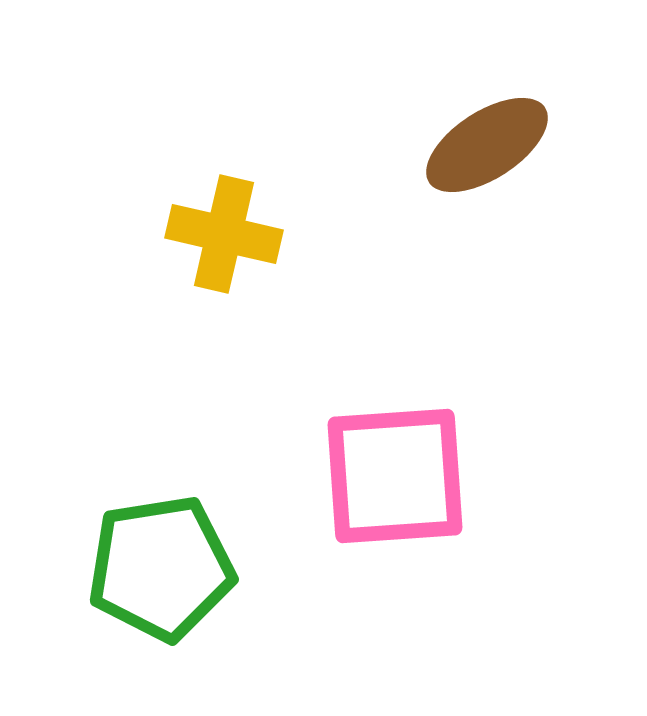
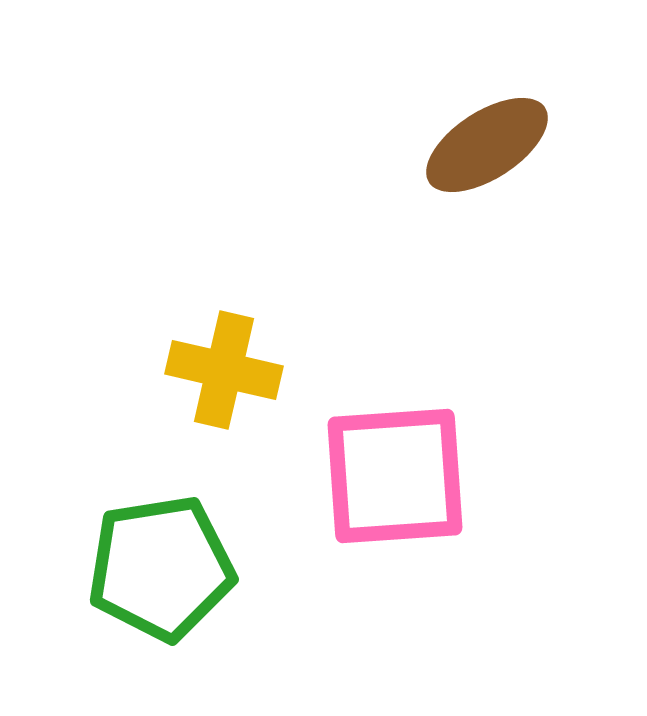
yellow cross: moved 136 px down
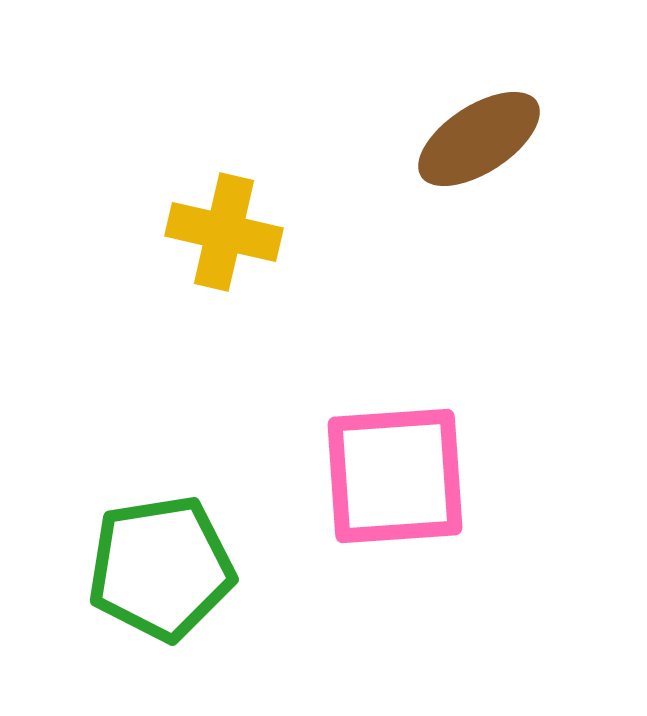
brown ellipse: moved 8 px left, 6 px up
yellow cross: moved 138 px up
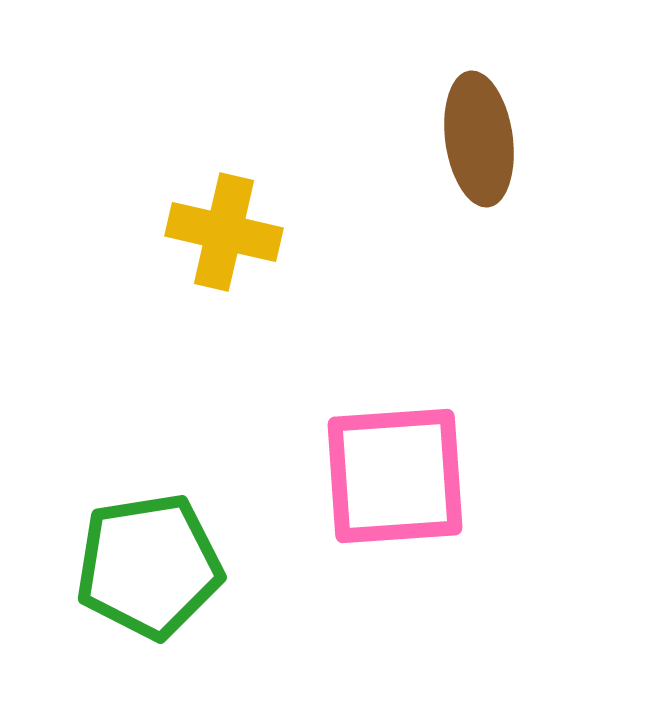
brown ellipse: rotated 65 degrees counterclockwise
green pentagon: moved 12 px left, 2 px up
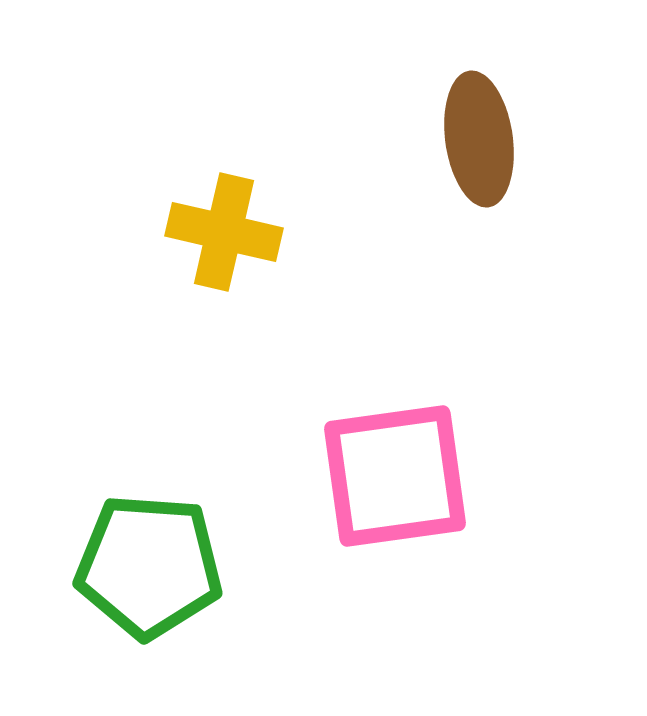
pink square: rotated 4 degrees counterclockwise
green pentagon: rotated 13 degrees clockwise
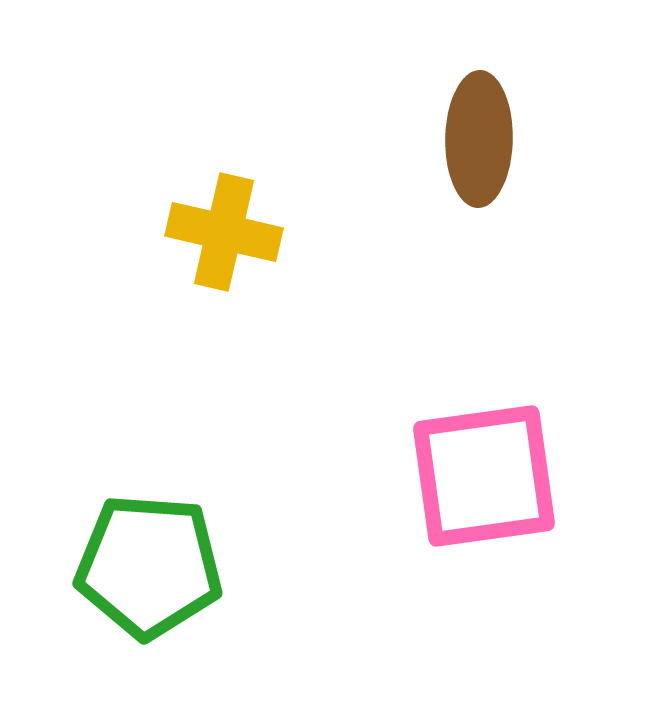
brown ellipse: rotated 9 degrees clockwise
pink square: moved 89 px right
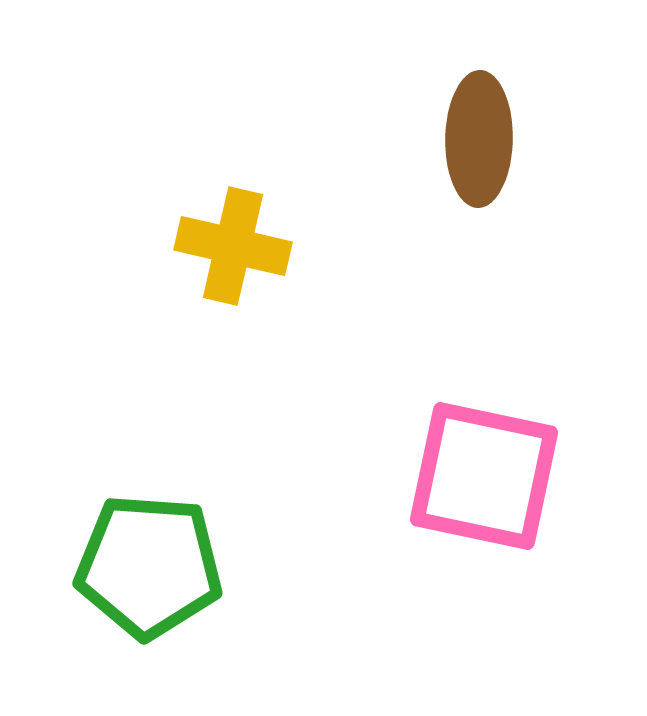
yellow cross: moved 9 px right, 14 px down
pink square: rotated 20 degrees clockwise
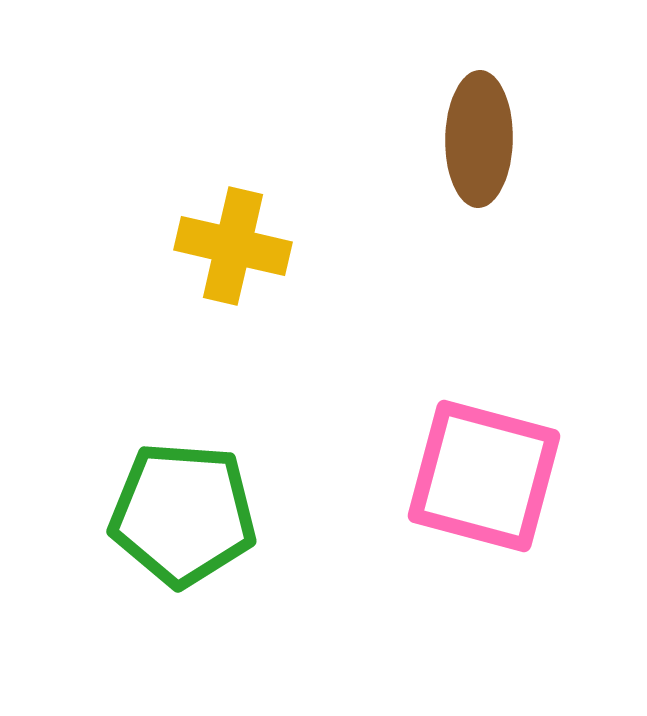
pink square: rotated 3 degrees clockwise
green pentagon: moved 34 px right, 52 px up
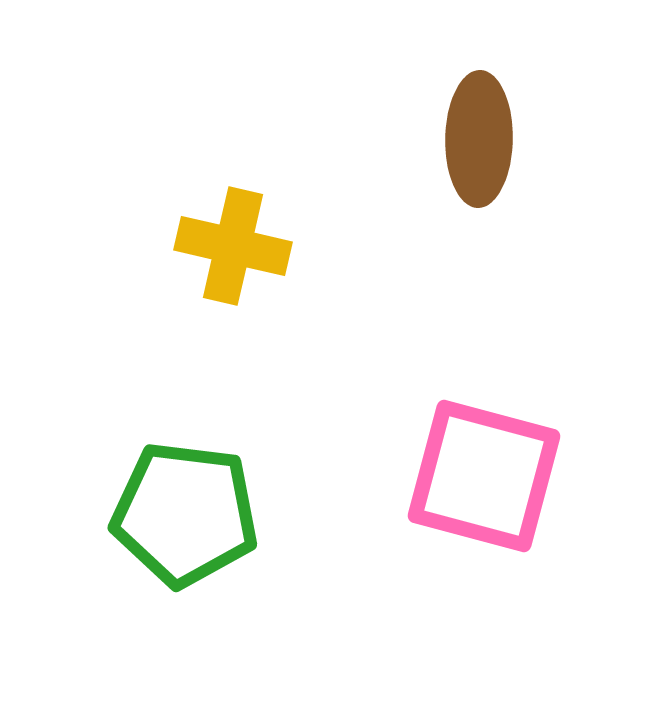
green pentagon: moved 2 px right; rotated 3 degrees clockwise
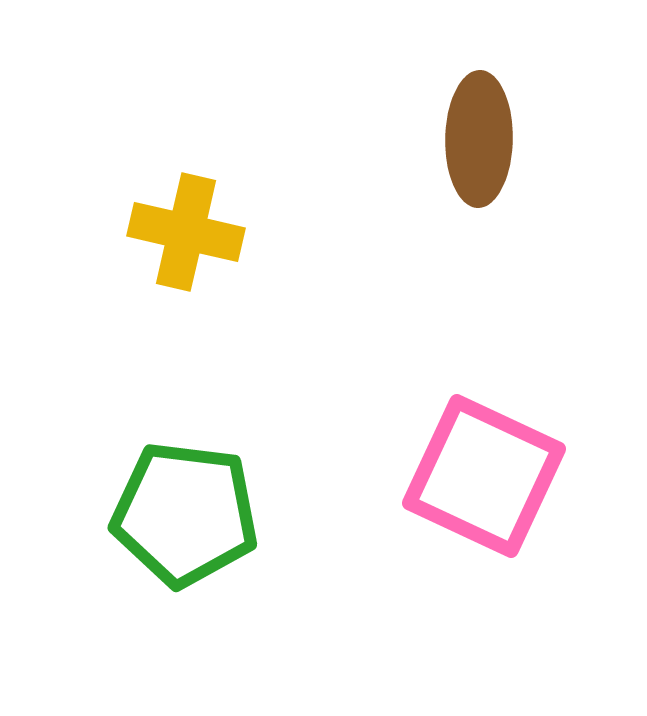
yellow cross: moved 47 px left, 14 px up
pink square: rotated 10 degrees clockwise
